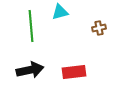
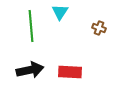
cyan triangle: rotated 42 degrees counterclockwise
brown cross: rotated 32 degrees clockwise
red rectangle: moved 4 px left; rotated 10 degrees clockwise
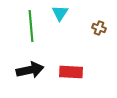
cyan triangle: moved 1 px down
red rectangle: moved 1 px right
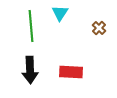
brown cross: rotated 24 degrees clockwise
black arrow: rotated 100 degrees clockwise
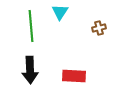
cyan triangle: moved 1 px up
brown cross: rotated 32 degrees clockwise
red rectangle: moved 3 px right, 4 px down
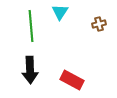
brown cross: moved 4 px up
red rectangle: moved 2 px left, 4 px down; rotated 25 degrees clockwise
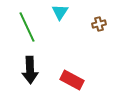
green line: moved 4 px left, 1 px down; rotated 20 degrees counterclockwise
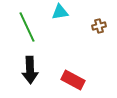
cyan triangle: rotated 48 degrees clockwise
brown cross: moved 2 px down
red rectangle: moved 1 px right
